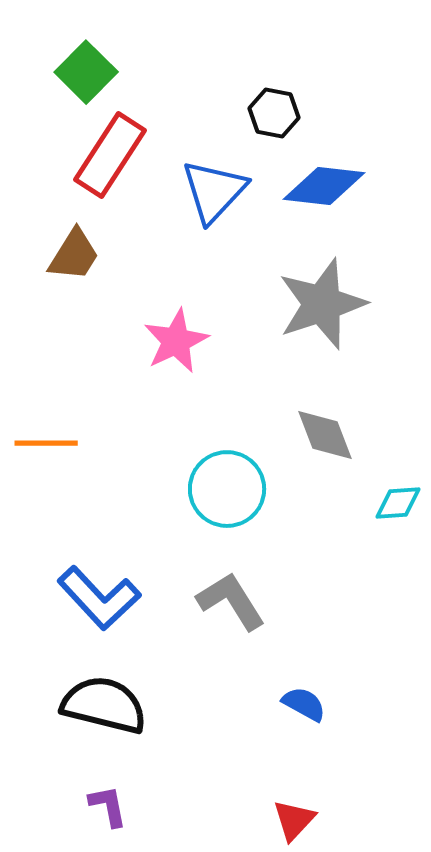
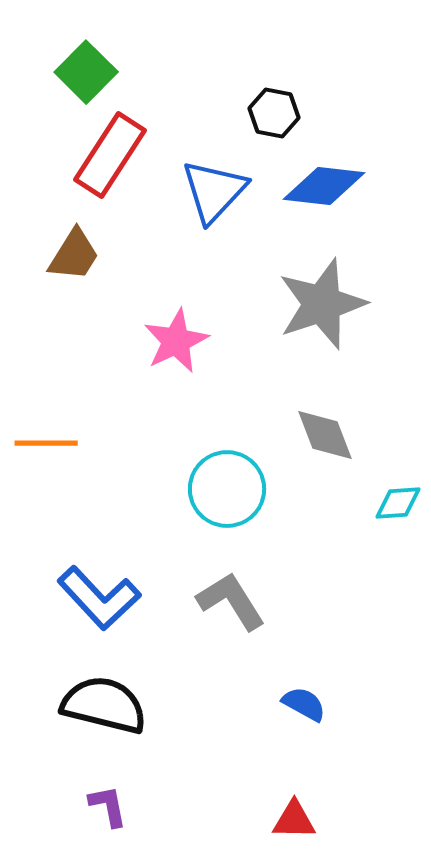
red triangle: rotated 48 degrees clockwise
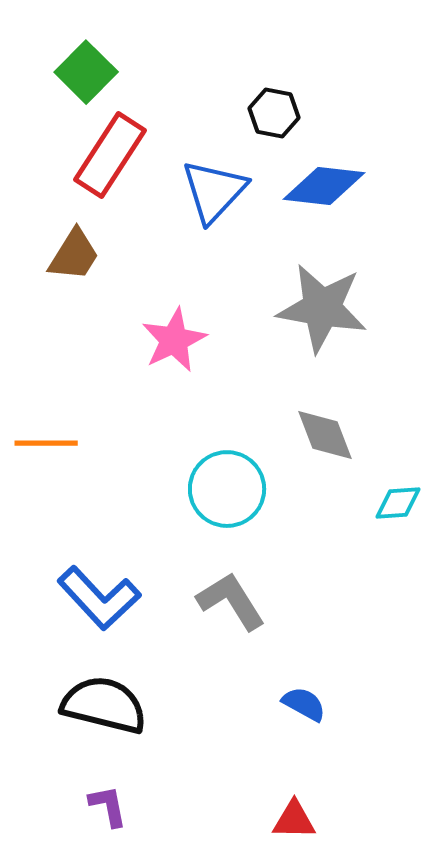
gray star: moved 4 px down; rotated 28 degrees clockwise
pink star: moved 2 px left, 1 px up
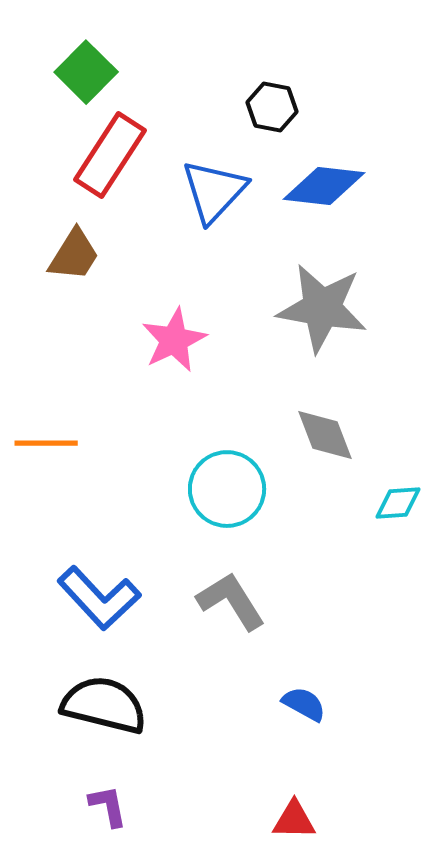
black hexagon: moved 2 px left, 6 px up
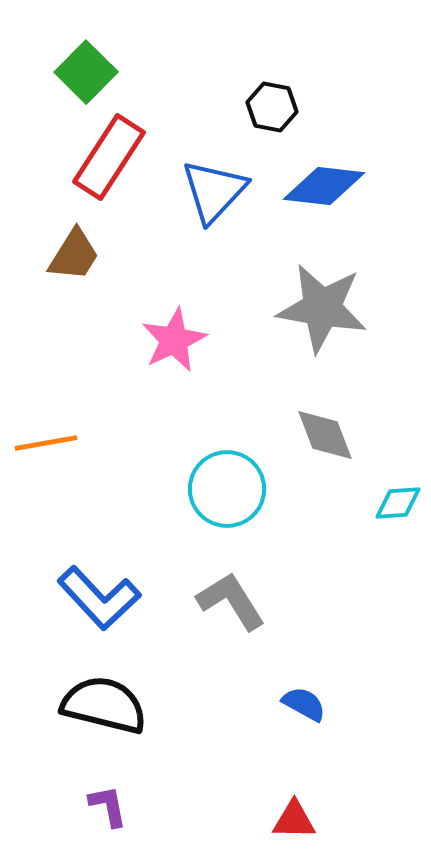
red rectangle: moved 1 px left, 2 px down
orange line: rotated 10 degrees counterclockwise
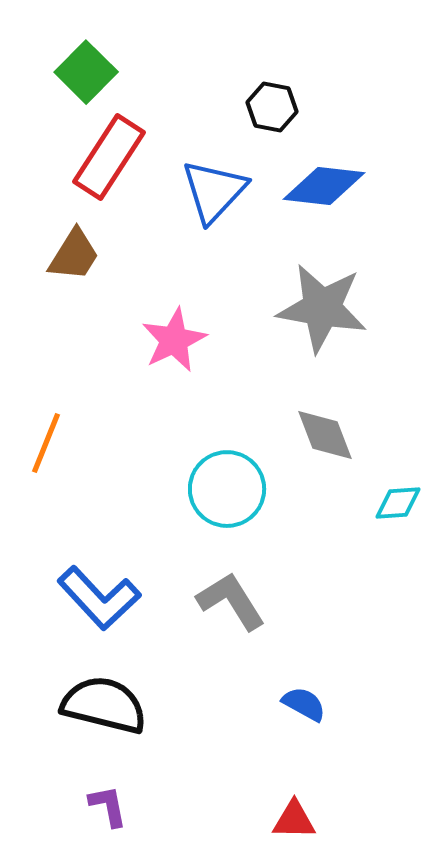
orange line: rotated 58 degrees counterclockwise
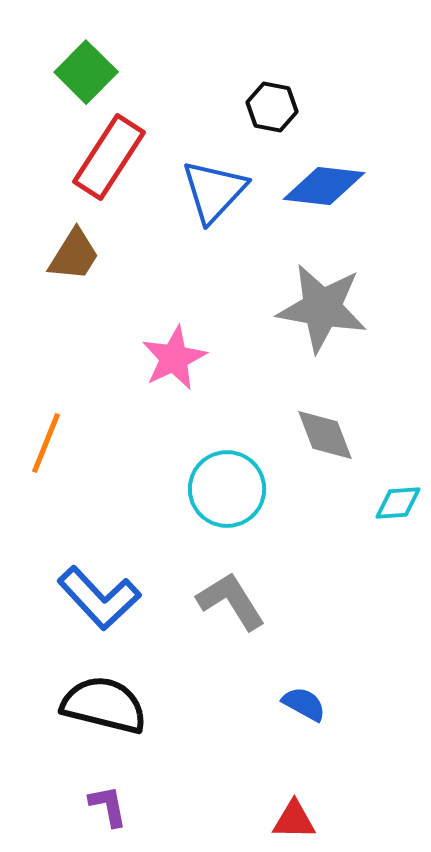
pink star: moved 18 px down
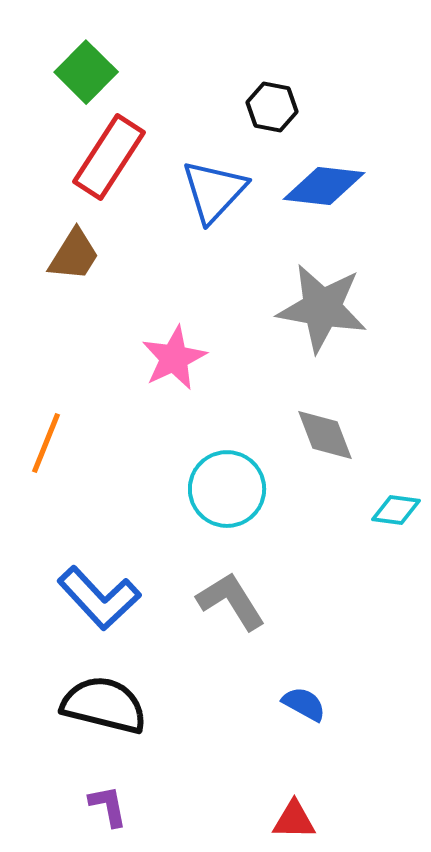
cyan diamond: moved 2 px left, 7 px down; rotated 12 degrees clockwise
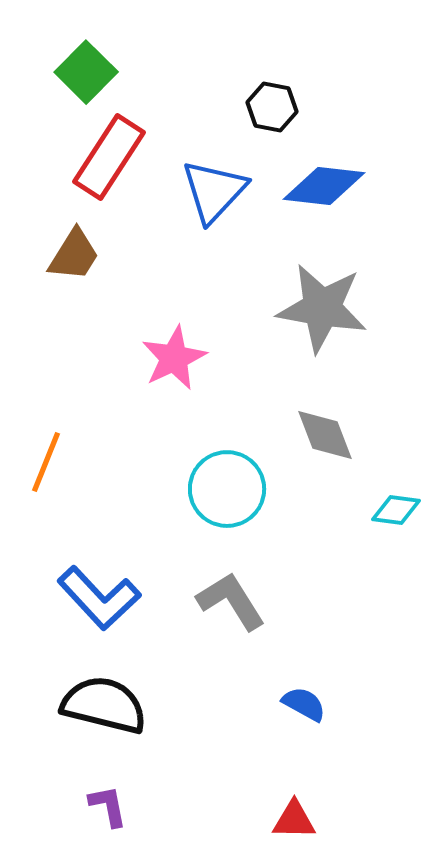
orange line: moved 19 px down
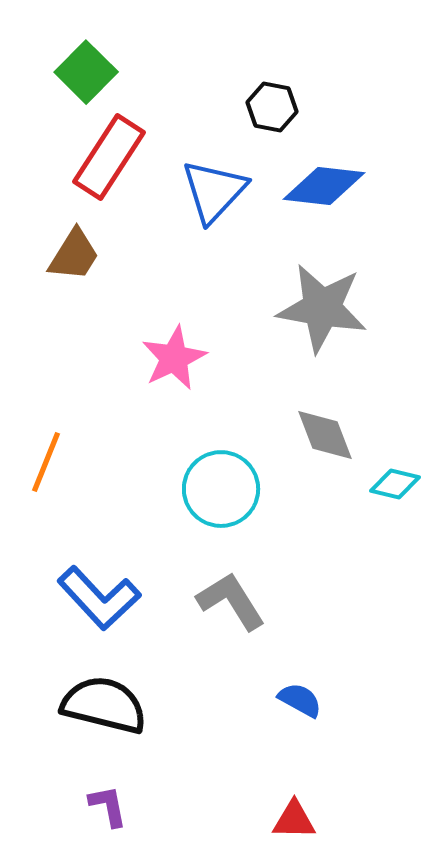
cyan circle: moved 6 px left
cyan diamond: moved 1 px left, 26 px up; rotated 6 degrees clockwise
blue semicircle: moved 4 px left, 4 px up
